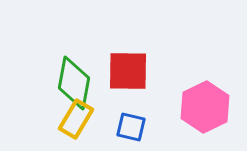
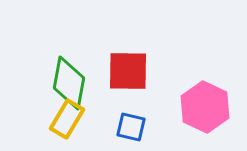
green diamond: moved 5 px left
pink hexagon: rotated 9 degrees counterclockwise
yellow rectangle: moved 9 px left
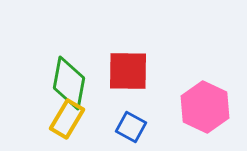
blue square: rotated 16 degrees clockwise
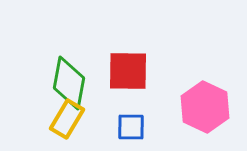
blue square: rotated 28 degrees counterclockwise
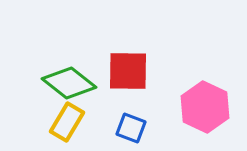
green diamond: rotated 62 degrees counterclockwise
yellow rectangle: moved 3 px down
blue square: moved 1 px down; rotated 20 degrees clockwise
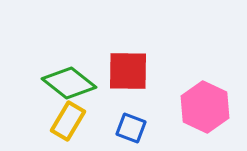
yellow rectangle: moved 1 px right, 1 px up
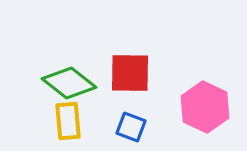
red square: moved 2 px right, 2 px down
yellow rectangle: rotated 36 degrees counterclockwise
blue square: moved 1 px up
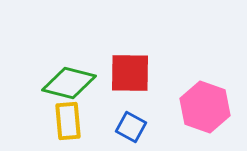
green diamond: rotated 24 degrees counterclockwise
pink hexagon: rotated 6 degrees counterclockwise
blue square: rotated 8 degrees clockwise
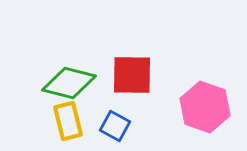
red square: moved 2 px right, 2 px down
yellow rectangle: rotated 9 degrees counterclockwise
blue square: moved 16 px left, 1 px up
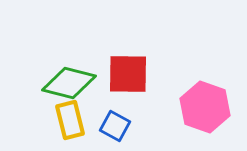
red square: moved 4 px left, 1 px up
yellow rectangle: moved 2 px right, 1 px up
